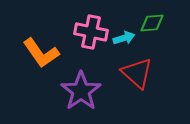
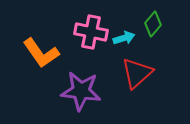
green diamond: moved 1 px right, 1 px down; rotated 45 degrees counterclockwise
red triangle: rotated 36 degrees clockwise
purple star: rotated 30 degrees counterclockwise
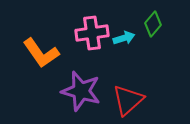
pink cross: moved 1 px right, 1 px down; rotated 20 degrees counterclockwise
red triangle: moved 9 px left, 27 px down
purple star: rotated 9 degrees clockwise
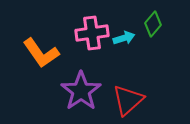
purple star: rotated 21 degrees clockwise
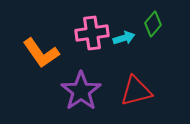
red triangle: moved 8 px right, 9 px up; rotated 28 degrees clockwise
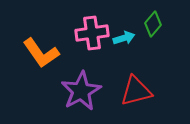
purple star: rotated 6 degrees clockwise
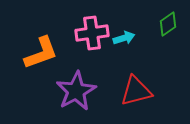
green diamond: moved 15 px right; rotated 15 degrees clockwise
orange L-shape: rotated 75 degrees counterclockwise
purple star: moved 5 px left
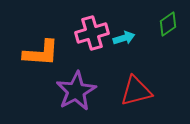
pink cross: rotated 8 degrees counterclockwise
orange L-shape: rotated 24 degrees clockwise
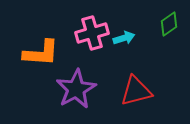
green diamond: moved 1 px right
purple star: moved 2 px up
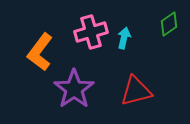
pink cross: moved 1 px left, 1 px up
cyan arrow: rotated 60 degrees counterclockwise
orange L-shape: moved 1 px left, 1 px up; rotated 123 degrees clockwise
purple star: moved 2 px left; rotated 6 degrees counterclockwise
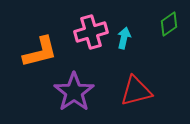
orange L-shape: rotated 141 degrees counterclockwise
purple star: moved 3 px down
